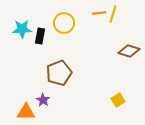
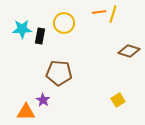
orange line: moved 1 px up
brown pentagon: rotated 25 degrees clockwise
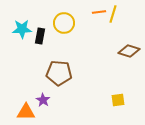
yellow square: rotated 24 degrees clockwise
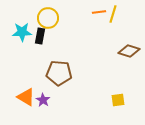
yellow circle: moved 16 px left, 5 px up
cyan star: moved 3 px down
orange triangle: moved 15 px up; rotated 30 degrees clockwise
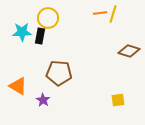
orange line: moved 1 px right, 1 px down
orange triangle: moved 8 px left, 11 px up
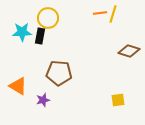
purple star: rotated 24 degrees clockwise
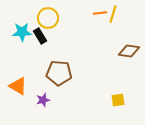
black rectangle: rotated 42 degrees counterclockwise
brown diamond: rotated 10 degrees counterclockwise
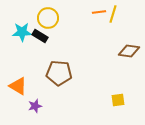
orange line: moved 1 px left, 1 px up
black rectangle: rotated 28 degrees counterclockwise
purple star: moved 8 px left, 6 px down
